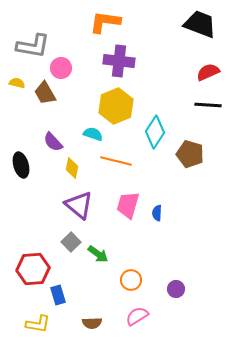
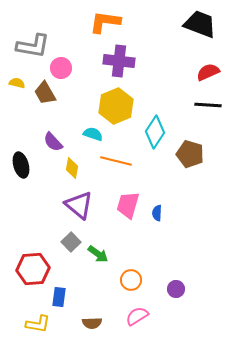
blue rectangle: moved 1 px right, 2 px down; rotated 24 degrees clockwise
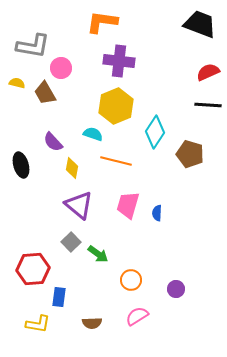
orange L-shape: moved 3 px left
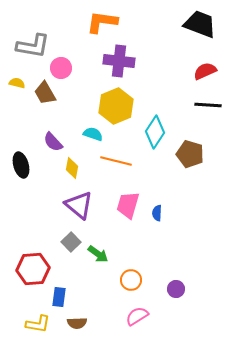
red semicircle: moved 3 px left, 1 px up
brown semicircle: moved 15 px left
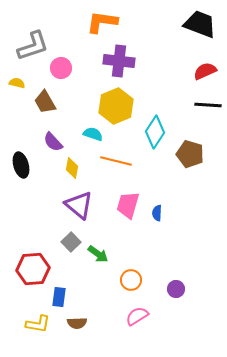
gray L-shape: rotated 28 degrees counterclockwise
brown trapezoid: moved 9 px down
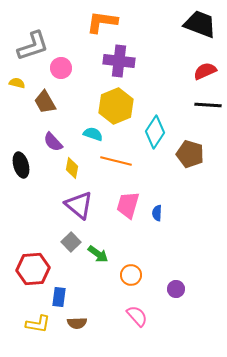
orange circle: moved 5 px up
pink semicircle: rotated 80 degrees clockwise
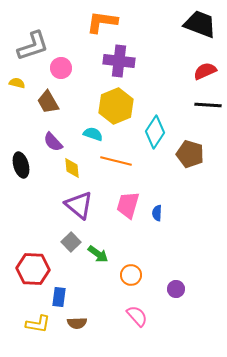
brown trapezoid: moved 3 px right
yellow diamond: rotated 15 degrees counterclockwise
red hexagon: rotated 8 degrees clockwise
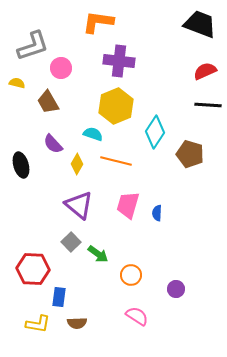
orange L-shape: moved 4 px left
purple semicircle: moved 2 px down
yellow diamond: moved 5 px right, 4 px up; rotated 35 degrees clockwise
pink semicircle: rotated 15 degrees counterclockwise
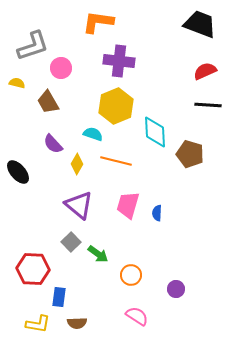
cyan diamond: rotated 36 degrees counterclockwise
black ellipse: moved 3 px left, 7 px down; rotated 25 degrees counterclockwise
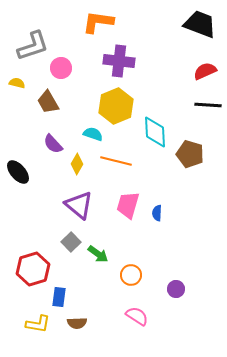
red hexagon: rotated 20 degrees counterclockwise
